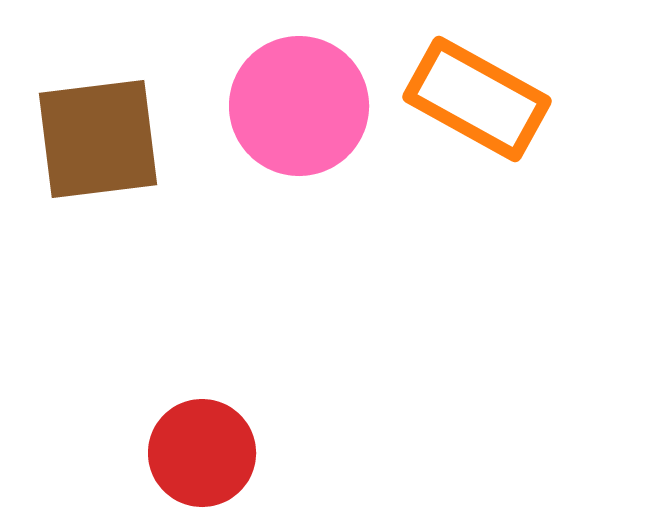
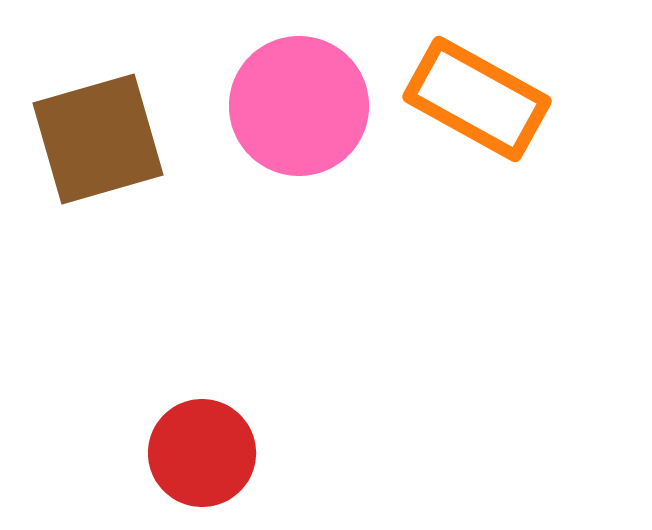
brown square: rotated 9 degrees counterclockwise
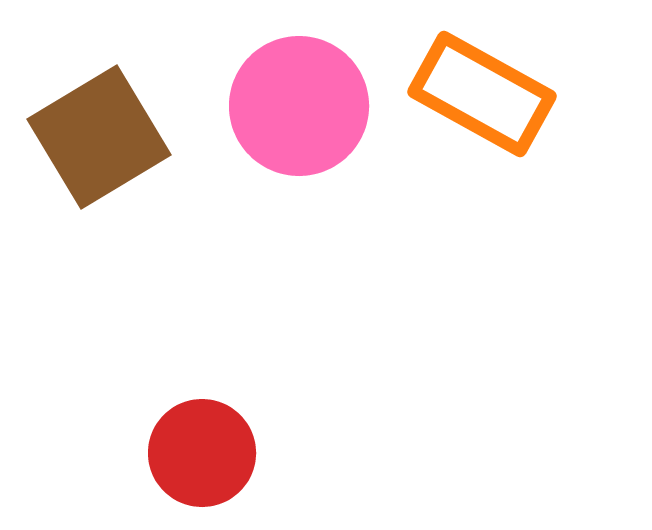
orange rectangle: moved 5 px right, 5 px up
brown square: moved 1 px right, 2 px up; rotated 15 degrees counterclockwise
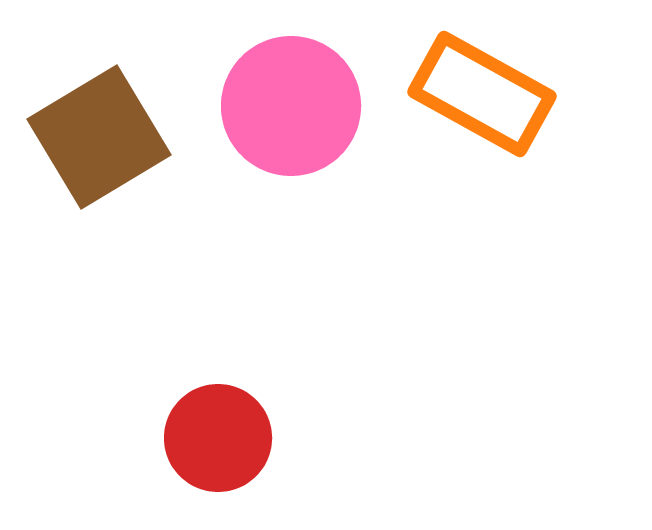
pink circle: moved 8 px left
red circle: moved 16 px right, 15 px up
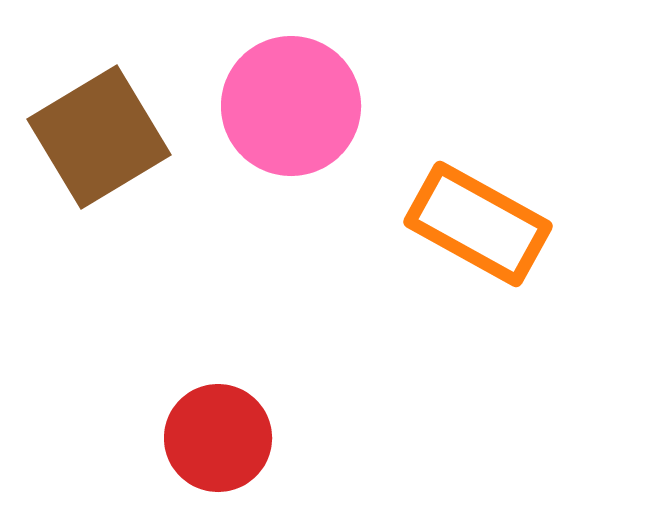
orange rectangle: moved 4 px left, 130 px down
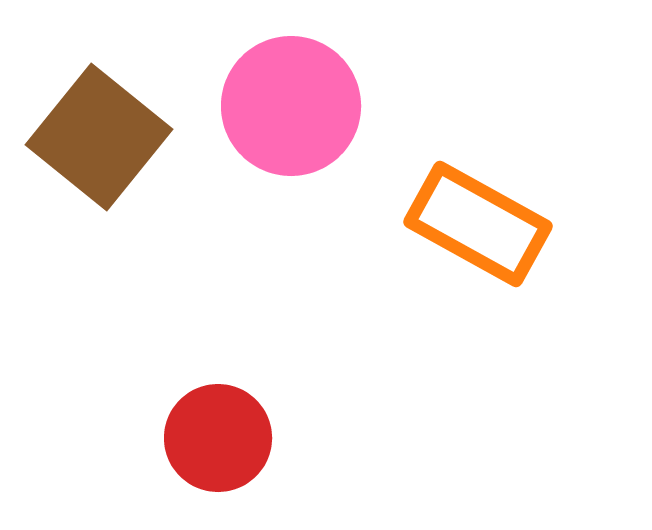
brown square: rotated 20 degrees counterclockwise
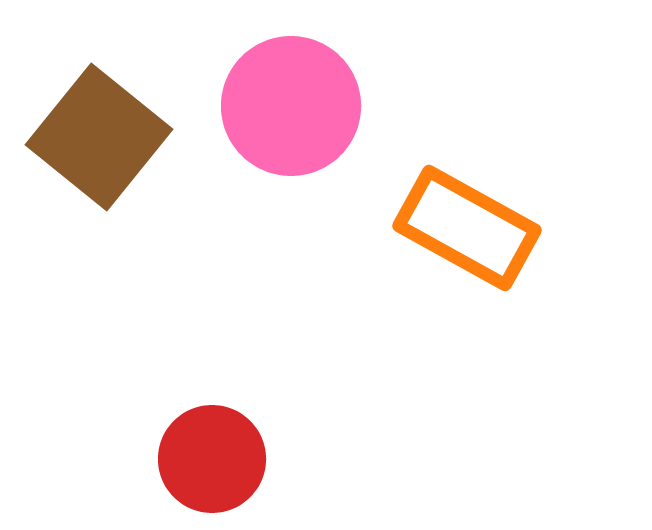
orange rectangle: moved 11 px left, 4 px down
red circle: moved 6 px left, 21 px down
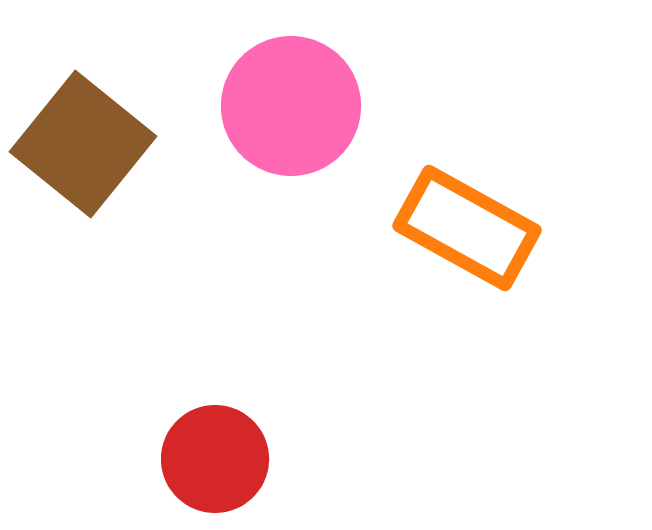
brown square: moved 16 px left, 7 px down
red circle: moved 3 px right
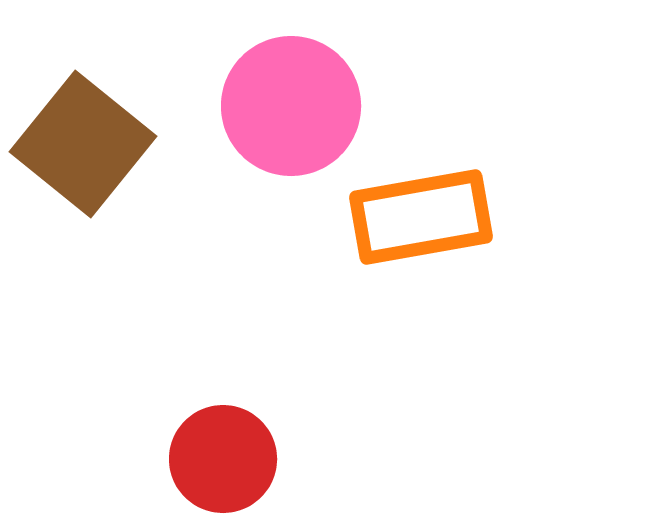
orange rectangle: moved 46 px left, 11 px up; rotated 39 degrees counterclockwise
red circle: moved 8 px right
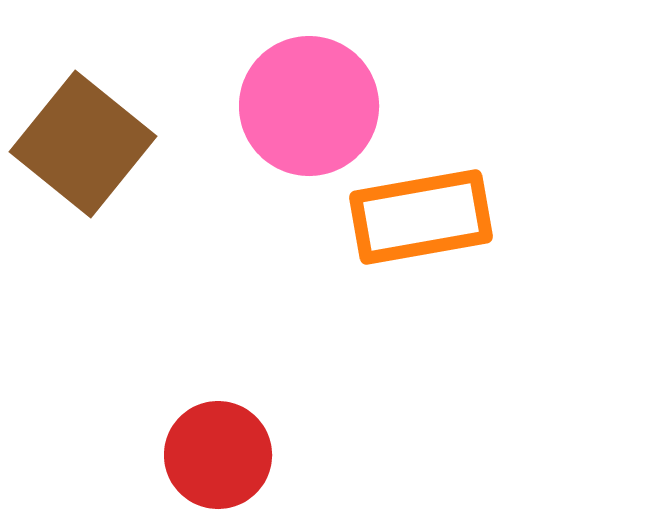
pink circle: moved 18 px right
red circle: moved 5 px left, 4 px up
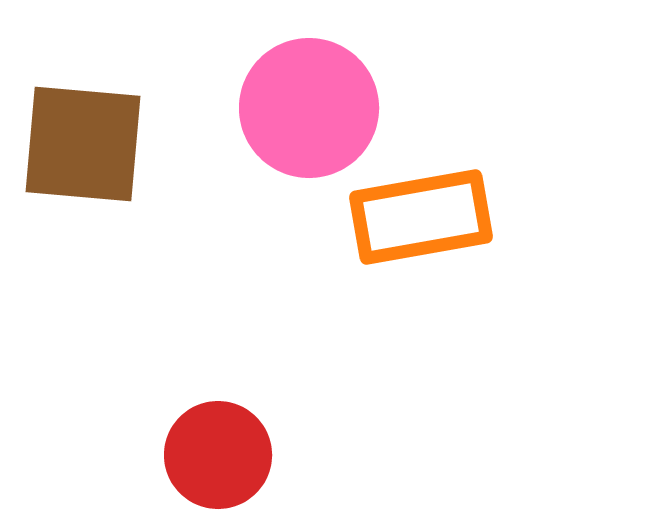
pink circle: moved 2 px down
brown square: rotated 34 degrees counterclockwise
